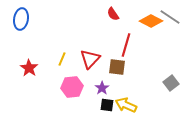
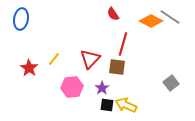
red line: moved 3 px left, 1 px up
yellow line: moved 8 px left; rotated 16 degrees clockwise
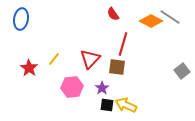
gray square: moved 11 px right, 12 px up
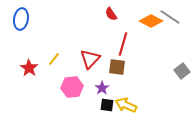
red semicircle: moved 2 px left
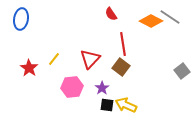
red line: rotated 25 degrees counterclockwise
brown square: moved 4 px right; rotated 30 degrees clockwise
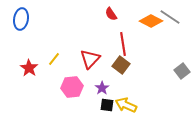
brown square: moved 2 px up
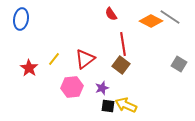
red triangle: moved 5 px left; rotated 10 degrees clockwise
gray square: moved 3 px left, 7 px up; rotated 21 degrees counterclockwise
purple star: rotated 16 degrees clockwise
black square: moved 1 px right, 1 px down
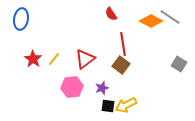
red star: moved 4 px right, 9 px up
yellow arrow: rotated 50 degrees counterclockwise
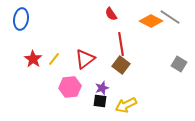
red line: moved 2 px left
pink hexagon: moved 2 px left
black square: moved 8 px left, 5 px up
